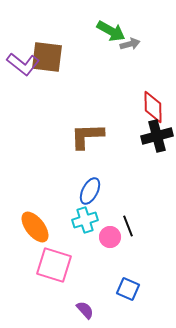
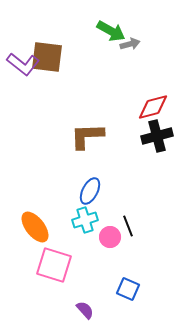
red diamond: rotated 76 degrees clockwise
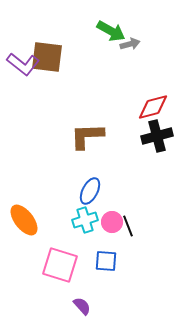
orange ellipse: moved 11 px left, 7 px up
pink circle: moved 2 px right, 15 px up
pink square: moved 6 px right
blue square: moved 22 px left, 28 px up; rotated 20 degrees counterclockwise
purple semicircle: moved 3 px left, 4 px up
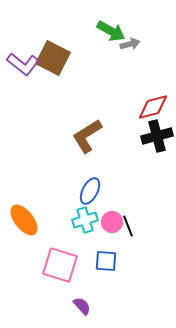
brown square: moved 6 px right, 1 px down; rotated 20 degrees clockwise
brown L-shape: rotated 30 degrees counterclockwise
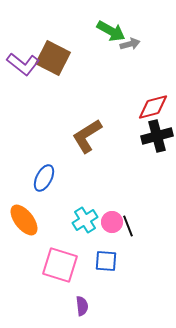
blue ellipse: moved 46 px left, 13 px up
cyan cross: rotated 15 degrees counterclockwise
purple semicircle: rotated 36 degrees clockwise
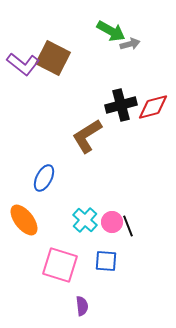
black cross: moved 36 px left, 31 px up
cyan cross: rotated 15 degrees counterclockwise
